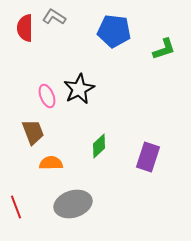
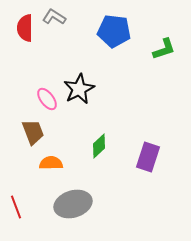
pink ellipse: moved 3 px down; rotated 15 degrees counterclockwise
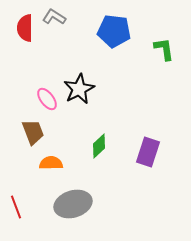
green L-shape: rotated 80 degrees counterclockwise
purple rectangle: moved 5 px up
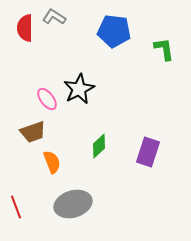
brown trapezoid: rotated 92 degrees clockwise
orange semicircle: moved 1 px right, 1 px up; rotated 70 degrees clockwise
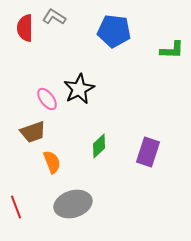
green L-shape: moved 8 px right, 1 px down; rotated 100 degrees clockwise
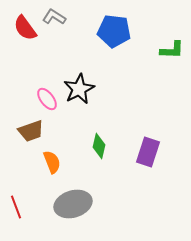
red semicircle: rotated 36 degrees counterclockwise
brown trapezoid: moved 2 px left, 1 px up
green diamond: rotated 35 degrees counterclockwise
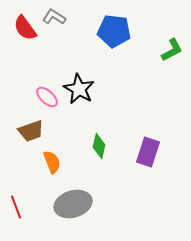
green L-shape: rotated 30 degrees counterclockwise
black star: rotated 16 degrees counterclockwise
pink ellipse: moved 2 px up; rotated 10 degrees counterclockwise
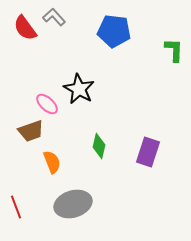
gray L-shape: rotated 15 degrees clockwise
green L-shape: moved 2 px right; rotated 60 degrees counterclockwise
pink ellipse: moved 7 px down
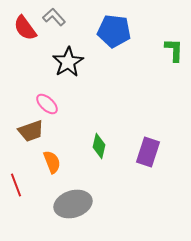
black star: moved 11 px left, 27 px up; rotated 12 degrees clockwise
red line: moved 22 px up
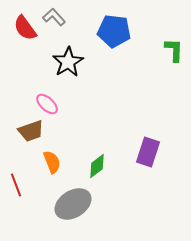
green diamond: moved 2 px left, 20 px down; rotated 40 degrees clockwise
gray ellipse: rotated 15 degrees counterclockwise
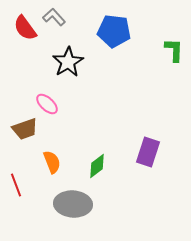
brown trapezoid: moved 6 px left, 2 px up
gray ellipse: rotated 36 degrees clockwise
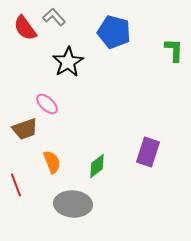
blue pentagon: moved 1 px down; rotated 8 degrees clockwise
